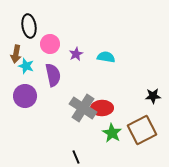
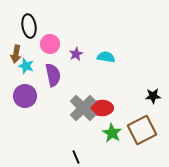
gray cross: rotated 12 degrees clockwise
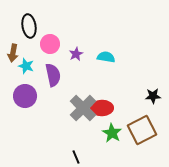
brown arrow: moved 3 px left, 1 px up
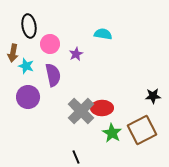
cyan semicircle: moved 3 px left, 23 px up
purple circle: moved 3 px right, 1 px down
gray cross: moved 2 px left, 3 px down
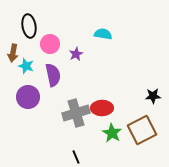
gray cross: moved 5 px left, 2 px down; rotated 28 degrees clockwise
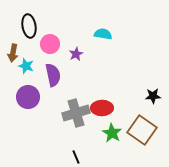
brown square: rotated 28 degrees counterclockwise
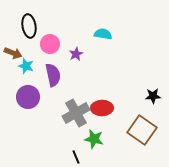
brown arrow: rotated 78 degrees counterclockwise
gray cross: rotated 12 degrees counterclockwise
green star: moved 18 px left, 6 px down; rotated 18 degrees counterclockwise
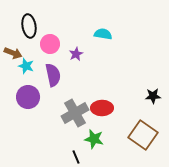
gray cross: moved 1 px left
brown square: moved 1 px right, 5 px down
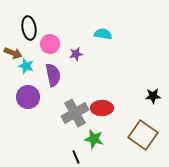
black ellipse: moved 2 px down
purple star: rotated 16 degrees clockwise
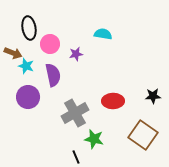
red ellipse: moved 11 px right, 7 px up
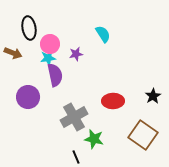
cyan semicircle: rotated 48 degrees clockwise
cyan star: moved 22 px right, 8 px up; rotated 28 degrees counterclockwise
purple semicircle: moved 2 px right
black star: rotated 28 degrees counterclockwise
gray cross: moved 1 px left, 4 px down
